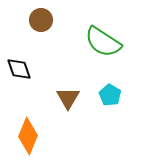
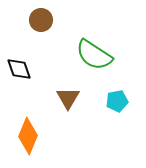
green semicircle: moved 9 px left, 13 px down
cyan pentagon: moved 7 px right, 6 px down; rotated 30 degrees clockwise
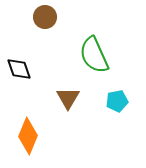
brown circle: moved 4 px right, 3 px up
green semicircle: rotated 33 degrees clockwise
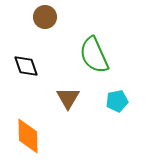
black diamond: moved 7 px right, 3 px up
orange diamond: rotated 24 degrees counterclockwise
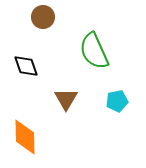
brown circle: moved 2 px left
green semicircle: moved 4 px up
brown triangle: moved 2 px left, 1 px down
orange diamond: moved 3 px left, 1 px down
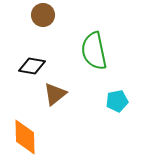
brown circle: moved 2 px up
green semicircle: rotated 12 degrees clockwise
black diamond: moved 6 px right; rotated 60 degrees counterclockwise
brown triangle: moved 11 px left, 5 px up; rotated 20 degrees clockwise
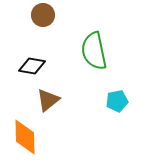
brown triangle: moved 7 px left, 6 px down
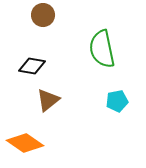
green semicircle: moved 8 px right, 2 px up
orange diamond: moved 6 px down; rotated 54 degrees counterclockwise
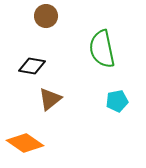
brown circle: moved 3 px right, 1 px down
brown triangle: moved 2 px right, 1 px up
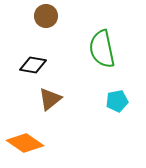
black diamond: moved 1 px right, 1 px up
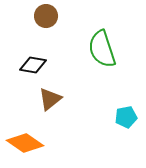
green semicircle: rotated 6 degrees counterclockwise
cyan pentagon: moved 9 px right, 16 px down
